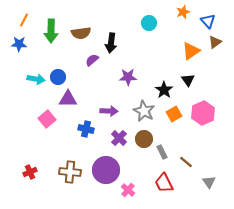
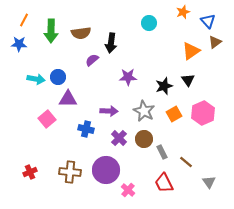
black star: moved 4 px up; rotated 18 degrees clockwise
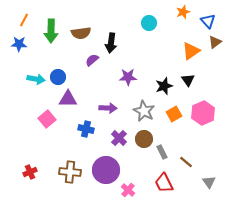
purple arrow: moved 1 px left, 3 px up
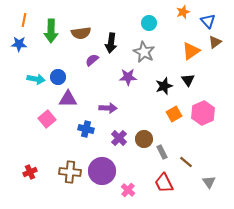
orange line: rotated 16 degrees counterclockwise
gray star: moved 59 px up
purple circle: moved 4 px left, 1 px down
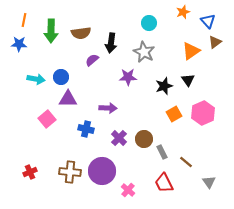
blue circle: moved 3 px right
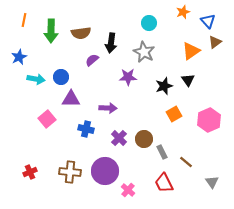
blue star: moved 13 px down; rotated 28 degrees counterclockwise
purple triangle: moved 3 px right
pink hexagon: moved 6 px right, 7 px down
purple circle: moved 3 px right
gray triangle: moved 3 px right
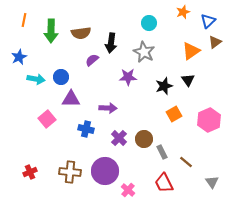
blue triangle: rotated 28 degrees clockwise
